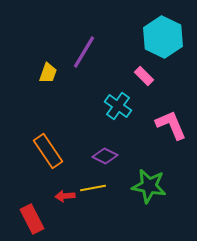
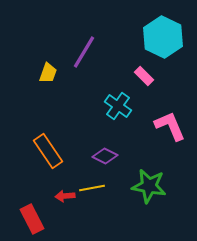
pink L-shape: moved 1 px left, 1 px down
yellow line: moved 1 px left
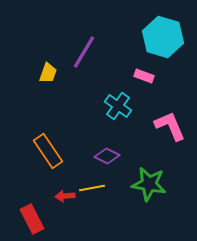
cyan hexagon: rotated 9 degrees counterclockwise
pink rectangle: rotated 24 degrees counterclockwise
purple diamond: moved 2 px right
green star: moved 2 px up
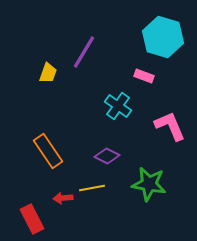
red arrow: moved 2 px left, 2 px down
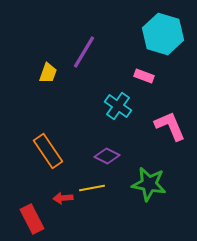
cyan hexagon: moved 3 px up
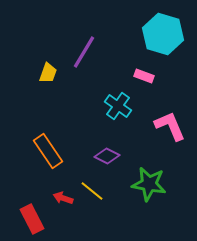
yellow line: moved 3 px down; rotated 50 degrees clockwise
red arrow: rotated 24 degrees clockwise
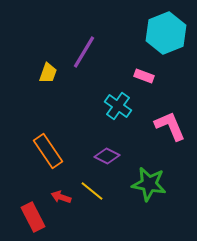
cyan hexagon: moved 3 px right, 1 px up; rotated 21 degrees clockwise
red arrow: moved 2 px left, 1 px up
red rectangle: moved 1 px right, 2 px up
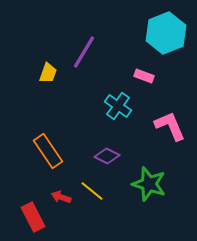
green star: rotated 8 degrees clockwise
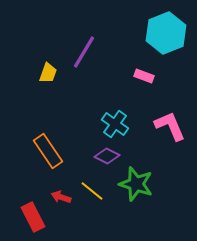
cyan cross: moved 3 px left, 18 px down
green star: moved 13 px left
